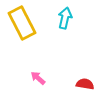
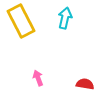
yellow rectangle: moved 1 px left, 2 px up
pink arrow: rotated 28 degrees clockwise
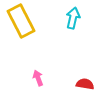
cyan arrow: moved 8 px right
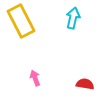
pink arrow: moved 3 px left
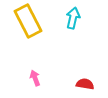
yellow rectangle: moved 7 px right
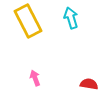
cyan arrow: moved 2 px left; rotated 30 degrees counterclockwise
red semicircle: moved 4 px right
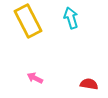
pink arrow: rotated 42 degrees counterclockwise
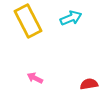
cyan arrow: rotated 85 degrees clockwise
red semicircle: rotated 18 degrees counterclockwise
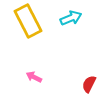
pink arrow: moved 1 px left, 1 px up
red semicircle: rotated 54 degrees counterclockwise
